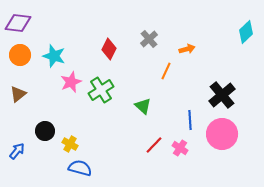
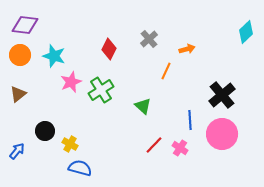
purple diamond: moved 7 px right, 2 px down
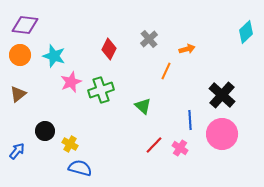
green cross: rotated 15 degrees clockwise
black cross: rotated 8 degrees counterclockwise
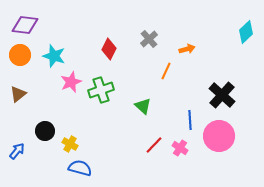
pink circle: moved 3 px left, 2 px down
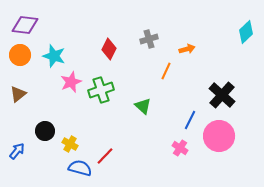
gray cross: rotated 24 degrees clockwise
blue line: rotated 30 degrees clockwise
red line: moved 49 px left, 11 px down
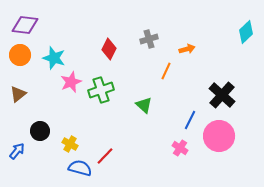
cyan star: moved 2 px down
green triangle: moved 1 px right, 1 px up
black circle: moved 5 px left
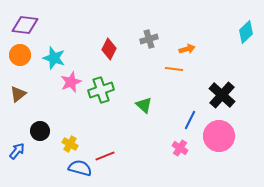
orange line: moved 8 px right, 2 px up; rotated 72 degrees clockwise
red line: rotated 24 degrees clockwise
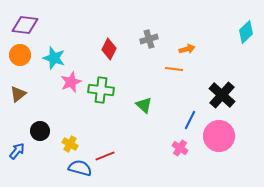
green cross: rotated 25 degrees clockwise
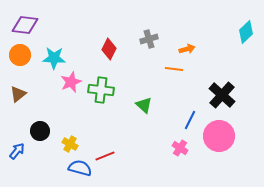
cyan star: rotated 15 degrees counterclockwise
